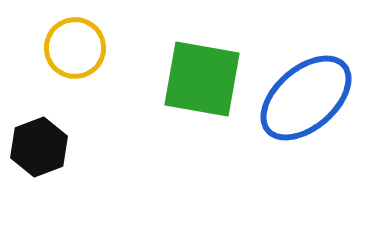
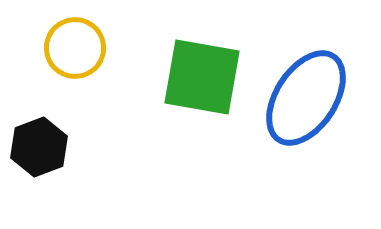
green square: moved 2 px up
blue ellipse: rotated 16 degrees counterclockwise
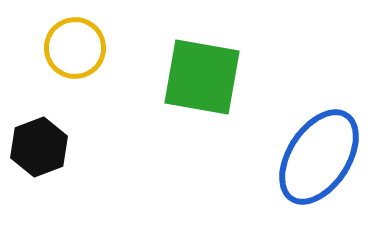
blue ellipse: moved 13 px right, 59 px down
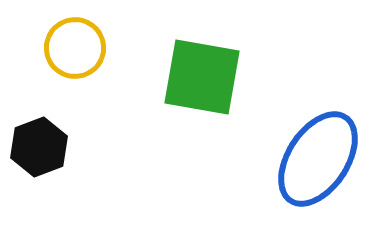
blue ellipse: moved 1 px left, 2 px down
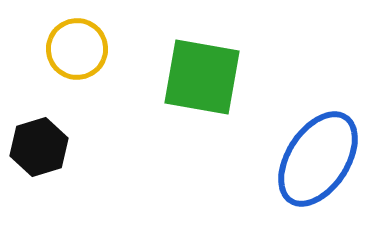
yellow circle: moved 2 px right, 1 px down
black hexagon: rotated 4 degrees clockwise
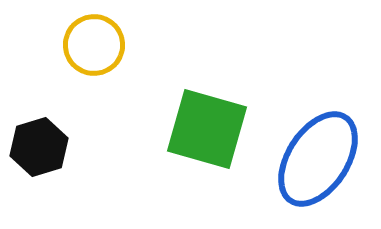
yellow circle: moved 17 px right, 4 px up
green square: moved 5 px right, 52 px down; rotated 6 degrees clockwise
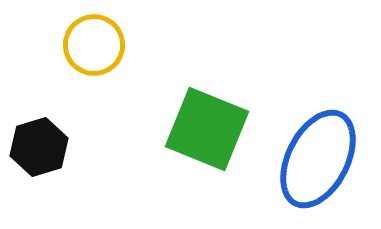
green square: rotated 6 degrees clockwise
blue ellipse: rotated 6 degrees counterclockwise
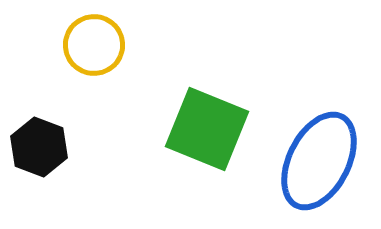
black hexagon: rotated 22 degrees counterclockwise
blue ellipse: moved 1 px right, 2 px down
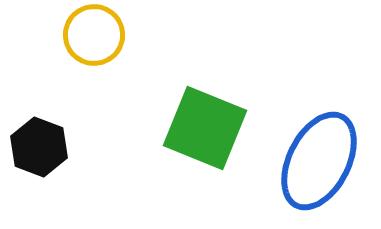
yellow circle: moved 10 px up
green square: moved 2 px left, 1 px up
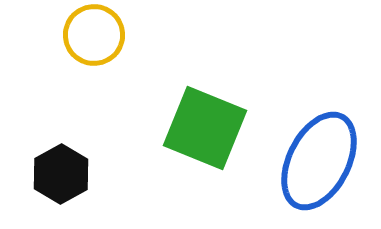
black hexagon: moved 22 px right, 27 px down; rotated 10 degrees clockwise
